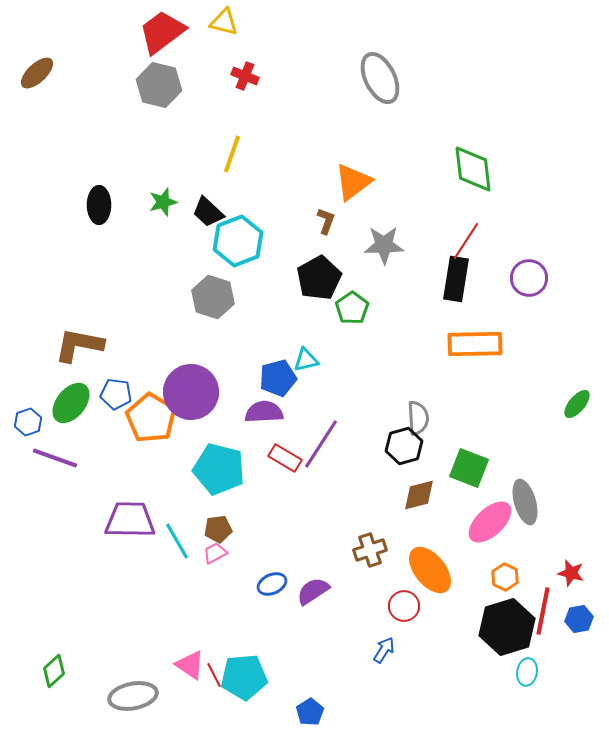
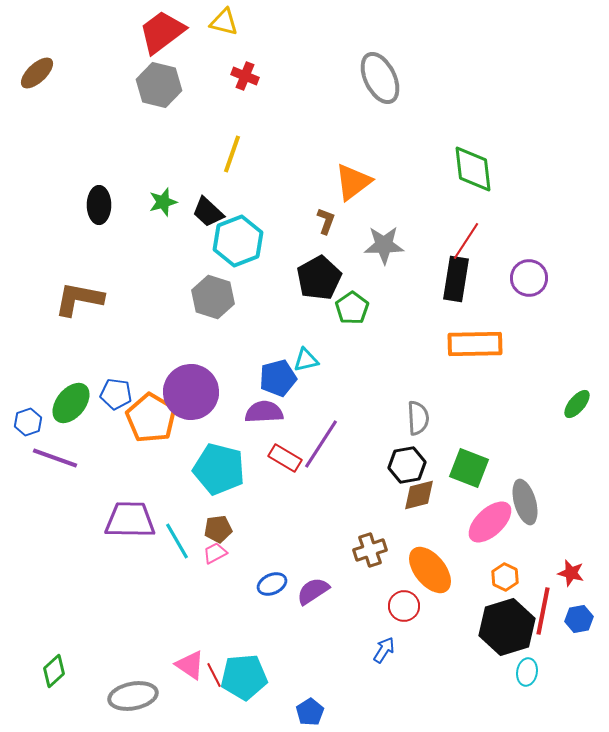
brown L-shape at (79, 345): moved 46 px up
black hexagon at (404, 446): moved 3 px right, 19 px down; rotated 6 degrees clockwise
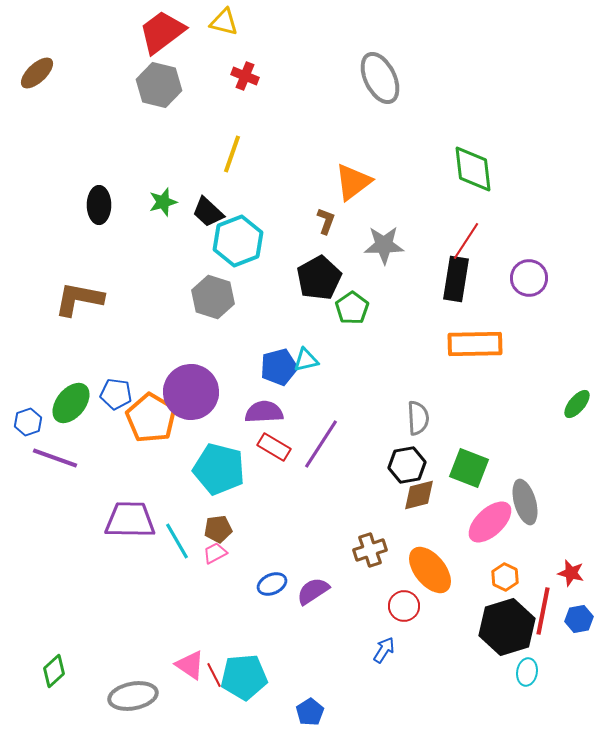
blue pentagon at (278, 378): moved 1 px right, 11 px up
red rectangle at (285, 458): moved 11 px left, 11 px up
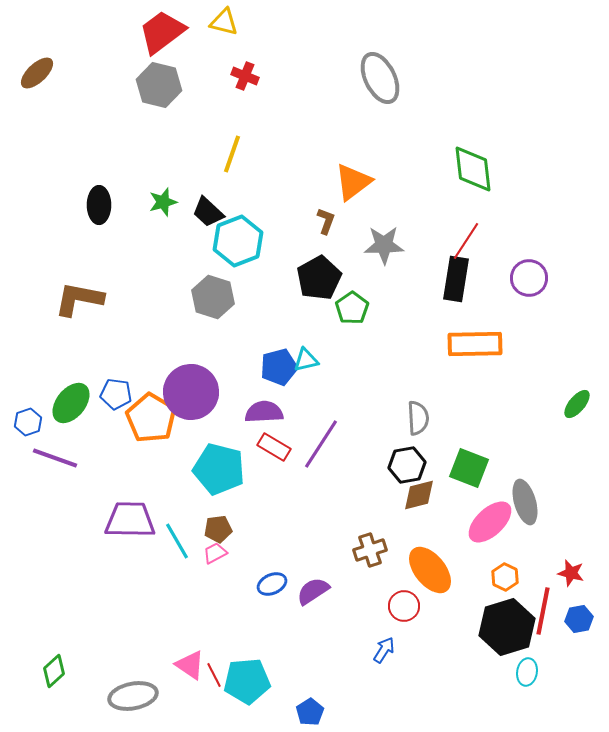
cyan pentagon at (244, 677): moved 3 px right, 4 px down
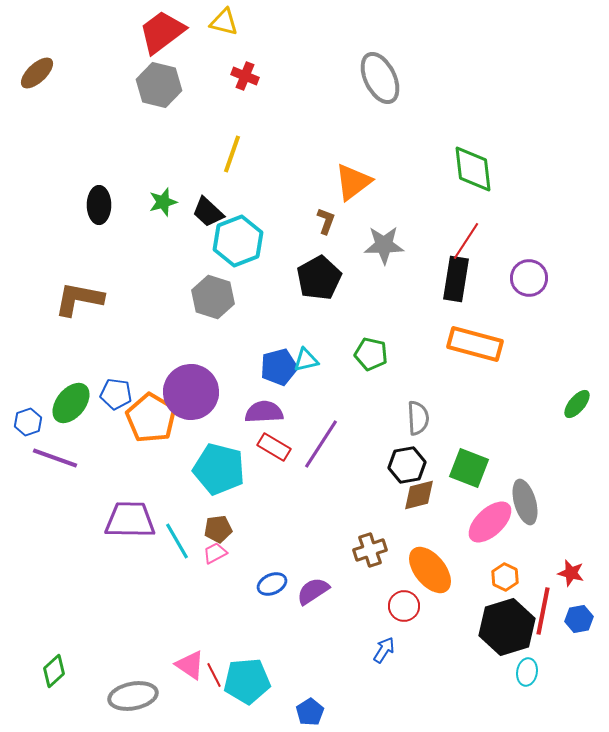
green pentagon at (352, 308): moved 19 px right, 46 px down; rotated 24 degrees counterclockwise
orange rectangle at (475, 344): rotated 16 degrees clockwise
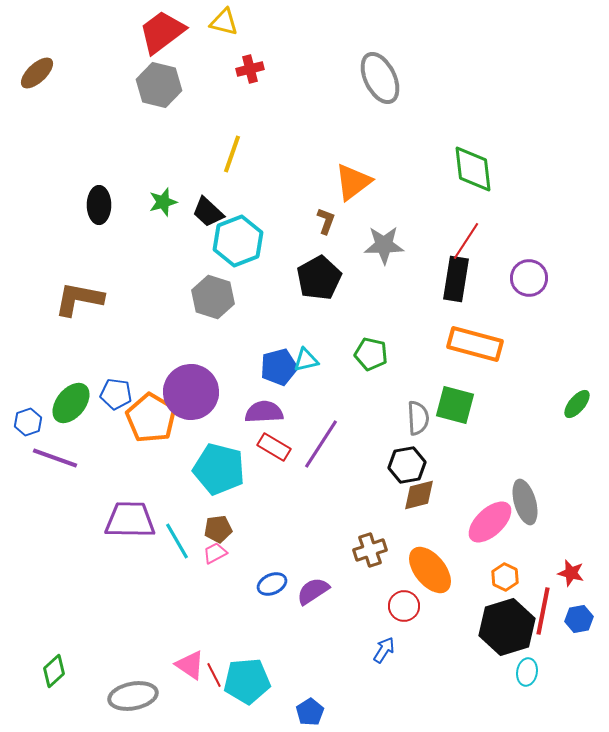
red cross at (245, 76): moved 5 px right, 7 px up; rotated 36 degrees counterclockwise
green square at (469, 468): moved 14 px left, 63 px up; rotated 6 degrees counterclockwise
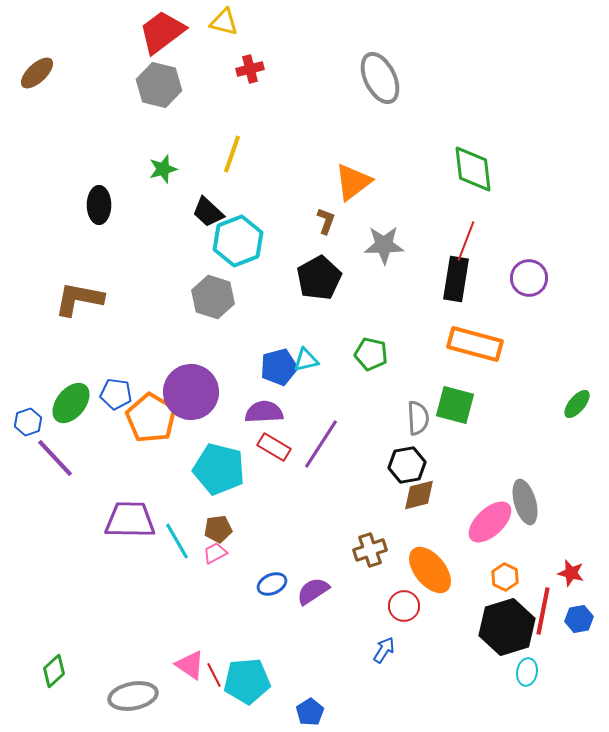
green star at (163, 202): moved 33 px up
red line at (466, 241): rotated 12 degrees counterclockwise
purple line at (55, 458): rotated 27 degrees clockwise
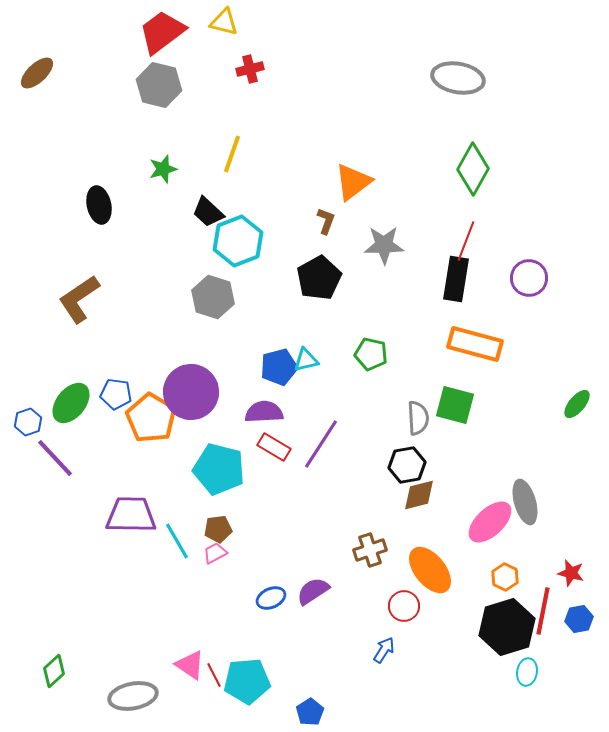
gray ellipse at (380, 78): moved 78 px right; rotated 54 degrees counterclockwise
green diamond at (473, 169): rotated 36 degrees clockwise
black ellipse at (99, 205): rotated 12 degrees counterclockwise
brown L-shape at (79, 299): rotated 45 degrees counterclockwise
purple trapezoid at (130, 520): moved 1 px right, 5 px up
blue ellipse at (272, 584): moved 1 px left, 14 px down
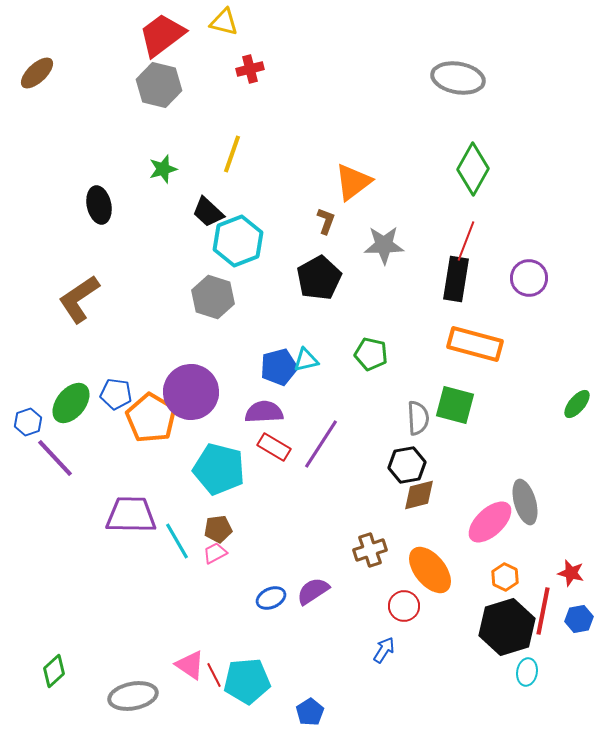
red trapezoid at (162, 32): moved 3 px down
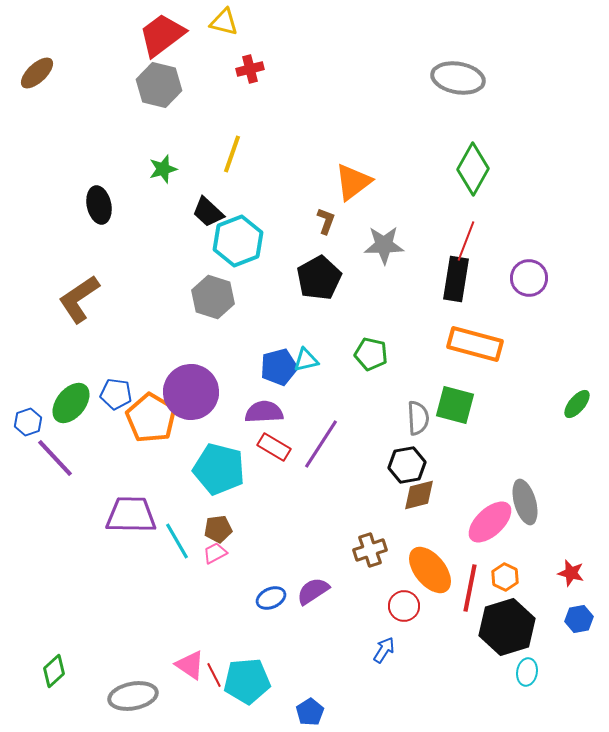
red line at (543, 611): moved 73 px left, 23 px up
